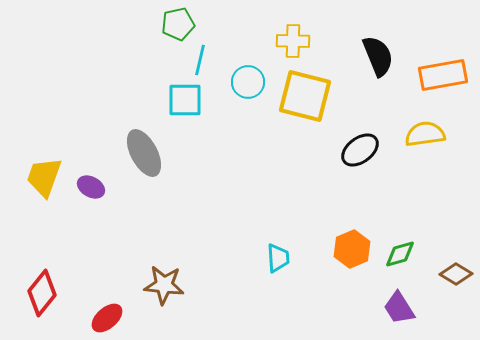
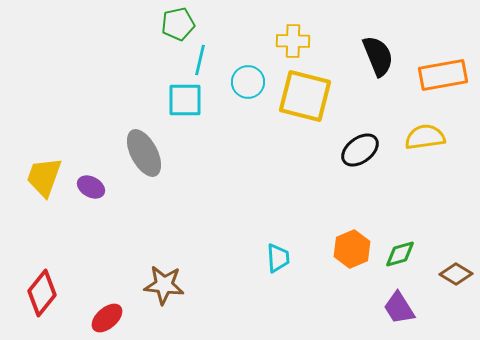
yellow semicircle: moved 3 px down
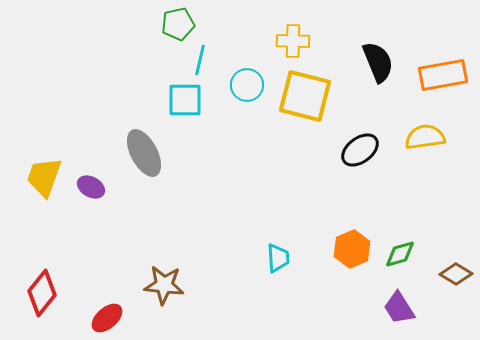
black semicircle: moved 6 px down
cyan circle: moved 1 px left, 3 px down
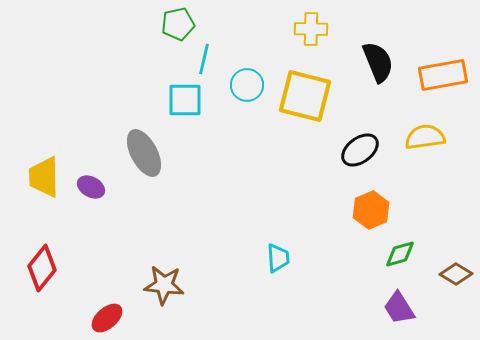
yellow cross: moved 18 px right, 12 px up
cyan line: moved 4 px right, 1 px up
yellow trapezoid: rotated 21 degrees counterclockwise
orange hexagon: moved 19 px right, 39 px up
red diamond: moved 25 px up
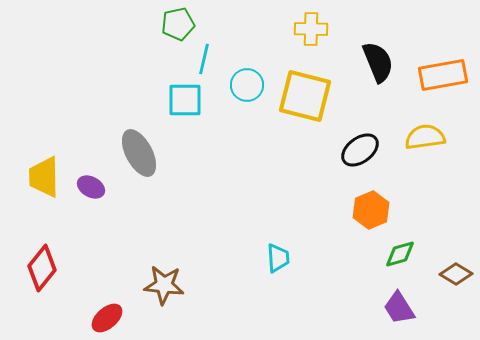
gray ellipse: moved 5 px left
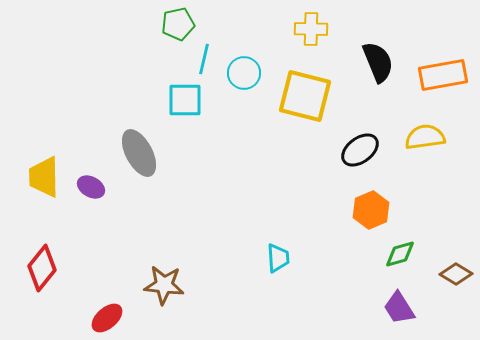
cyan circle: moved 3 px left, 12 px up
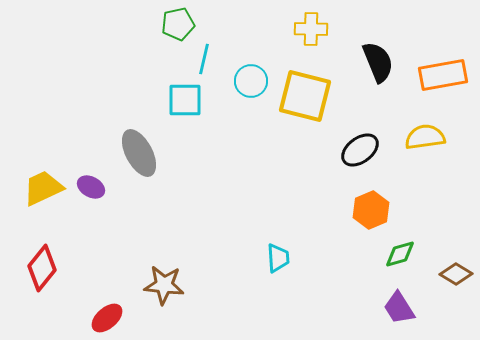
cyan circle: moved 7 px right, 8 px down
yellow trapezoid: moved 1 px left, 11 px down; rotated 66 degrees clockwise
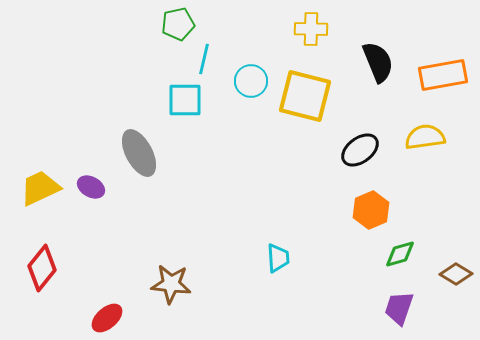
yellow trapezoid: moved 3 px left
brown star: moved 7 px right, 1 px up
purple trapezoid: rotated 51 degrees clockwise
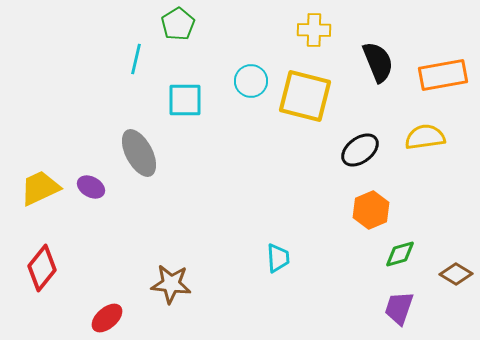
green pentagon: rotated 20 degrees counterclockwise
yellow cross: moved 3 px right, 1 px down
cyan line: moved 68 px left
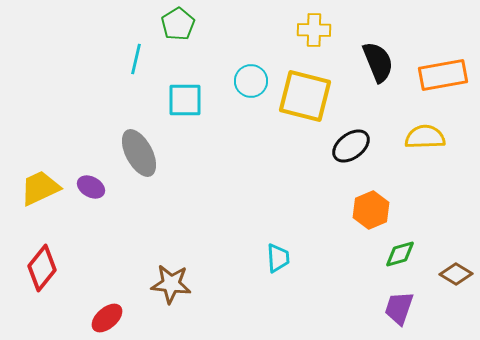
yellow semicircle: rotated 6 degrees clockwise
black ellipse: moved 9 px left, 4 px up
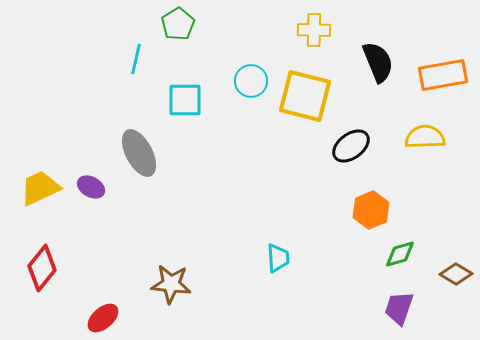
red ellipse: moved 4 px left
